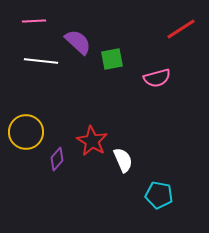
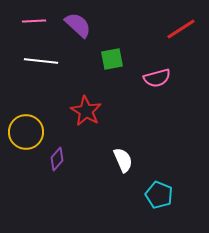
purple semicircle: moved 17 px up
red star: moved 6 px left, 30 px up
cyan pentagon: rotated 12 degrees clockwise
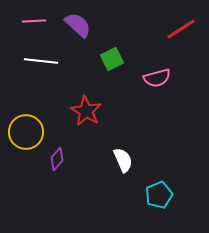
green square: rotated 15 degrees counterclockwise
cyan pentagon: rotated 28 degrees clockwise
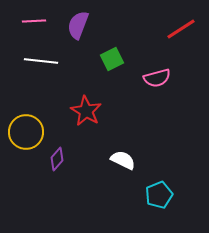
purple semicircle: rotated 112 degrees counterclockwise
white semicircle: rotated 40 degrees counterclockwise
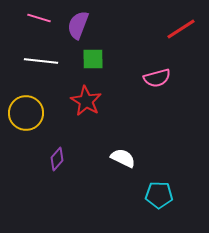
pink line: moved 5 px right, 3 px up; rotated 20 degrees clockwise
green square: moved 19 px left; rotated 25 degrees clockwise
red star: moved 10 px up
yellow circle: moved 19 px up
white semicircle: moved 2 px up
cyan pentagon: rotated 24 degrees clockwise
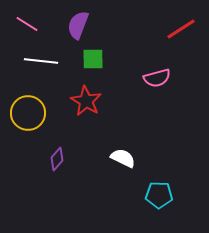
pink line: moved 12 px left, 6 px down; rotated 15 degrees clockwise
yellow circle: moved 2 px right
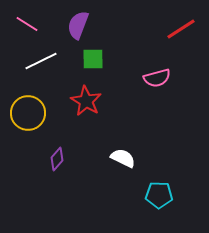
white line: rotated 32 degrees counterclockwise
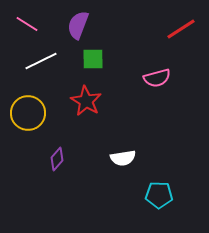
white semicircle: rotated 145 degrees clockwise
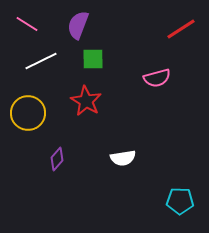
cyan pentagon: moved 21 px right, 6 px down
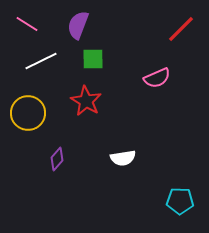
red line: rotated 12 degrees counterclockwise
pink semicircle: rotated 8 degrees counterclockwise
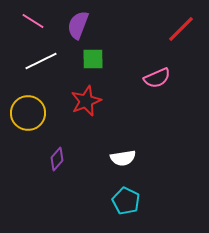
pink line: moved 6 px right, 3 px up
red star: rotated 20 degrees clockwise
cyan pentagon: moved 54 px left; rotated 24 degrees clockwise
